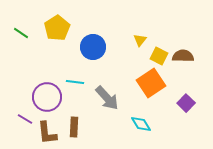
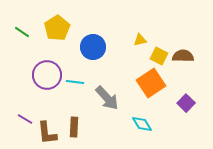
green line: moved 1 px right, 1 px up
yellow triangle: rotated 40 degrees clockwise
purple circle: moved 22 px up
cyan diamond: moved 1 px right
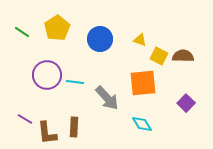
yellow triangle: rotated 32 degrees clockwise
blue circle: moved 7 px right, 8 px up
orange square: moved 8 px left; rotated 28 degrees clockwise
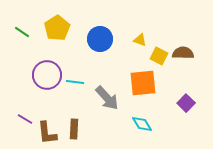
brown semicircle: moved 3 px up
brown rectangle: moved 2 px down
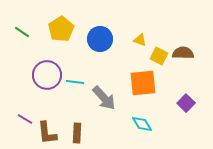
yellow pentagon: moved 4 px right, 1 px down
gray arrow: moved 3 px left
brown rectangle: moved 3 px right, 4 px down
